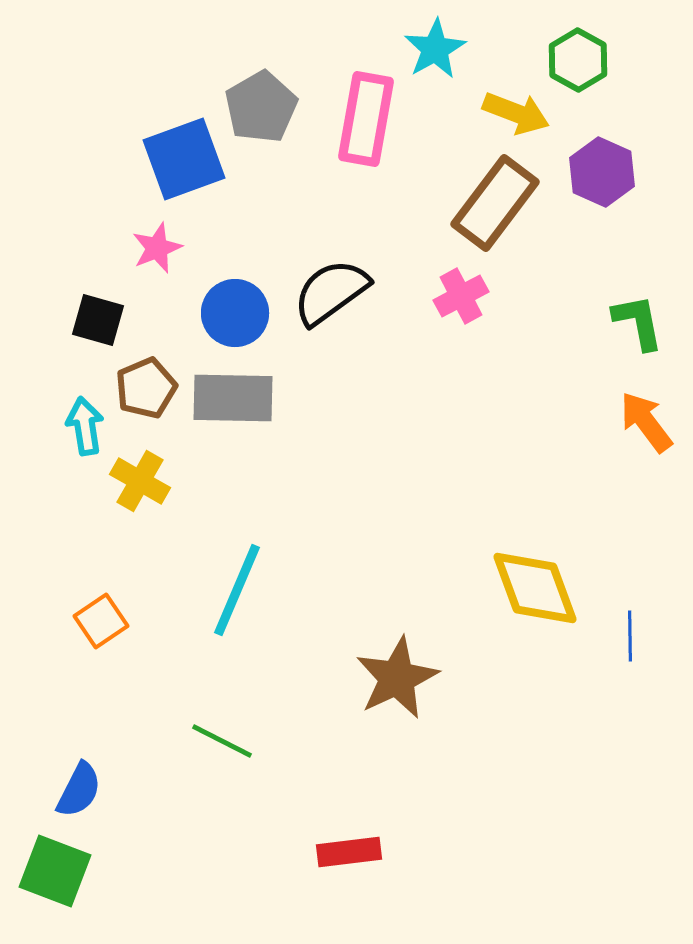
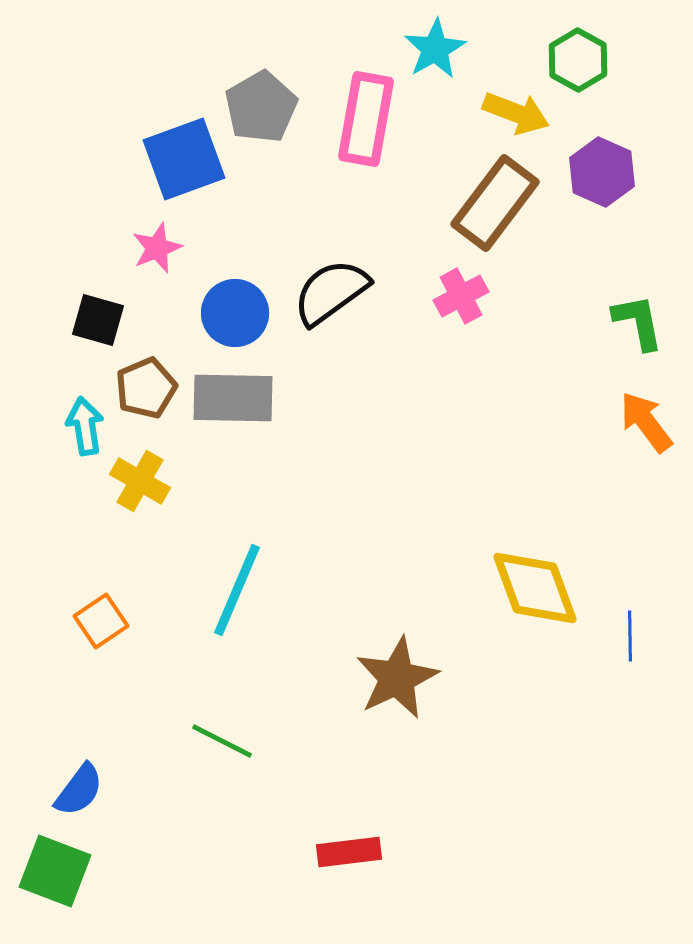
blue semicircle: rotated 10 degrees clockwise
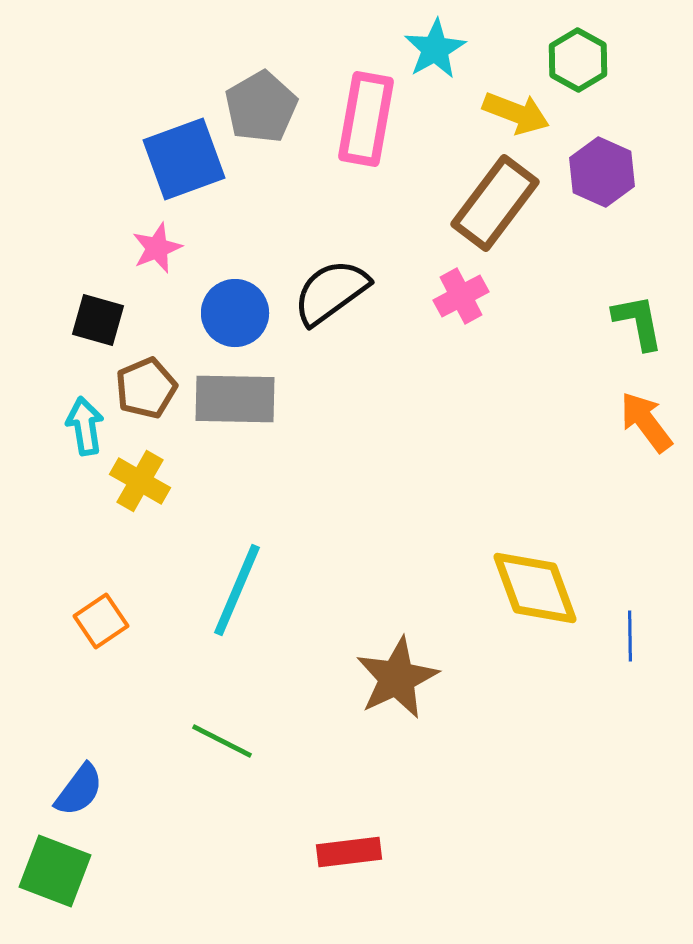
gray rectangle: moved 2 px right, 1 px down
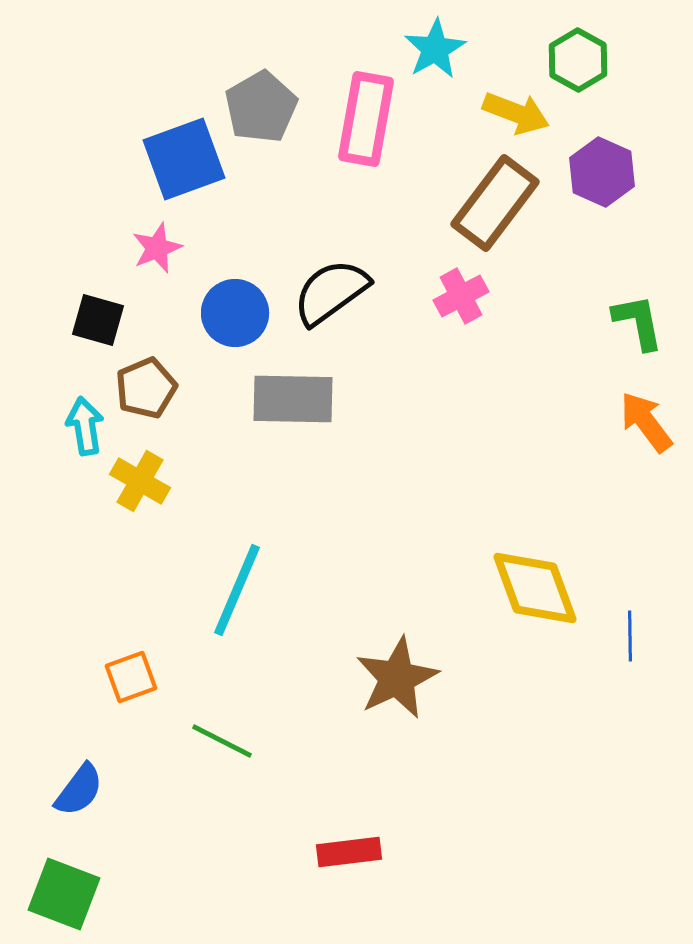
gray rectangle: moved 58 px right
orange square: moved 30 px right, 56 px down; rotated 14 degrees clockwise
green square: moved 9 px right, 23 px down
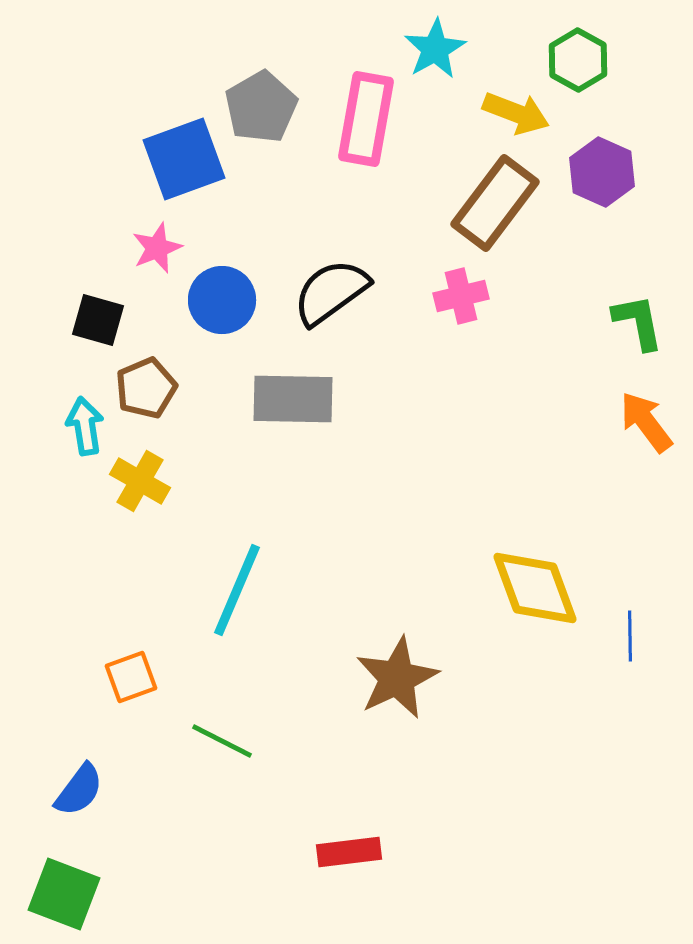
pink cross: rotated 14 degrees clockwise
blue circle: moved 13 px left, 13 px up
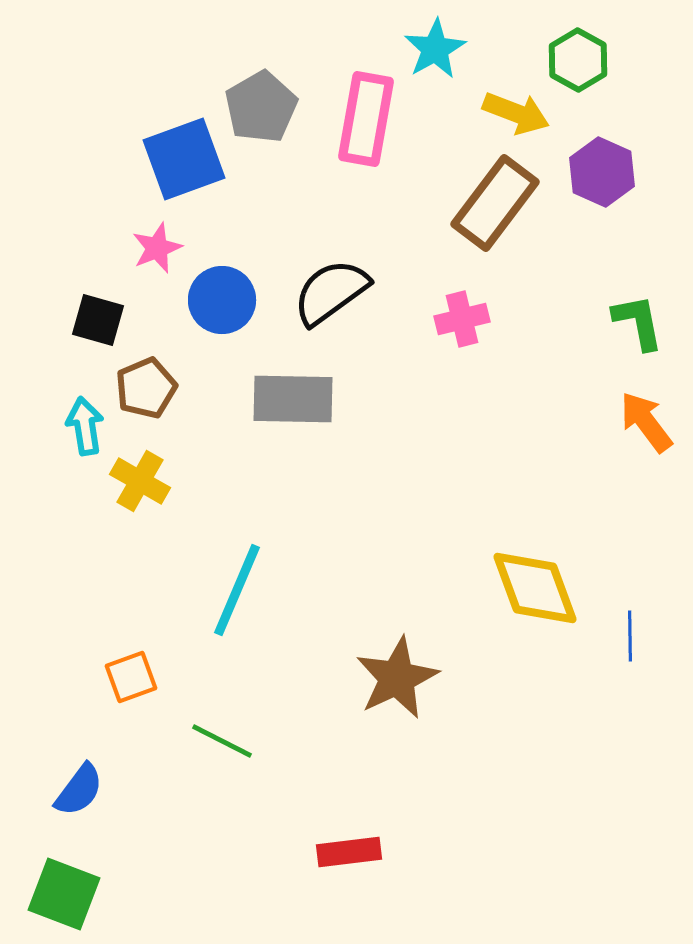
pink cross: moved 1 px right, 23 px down
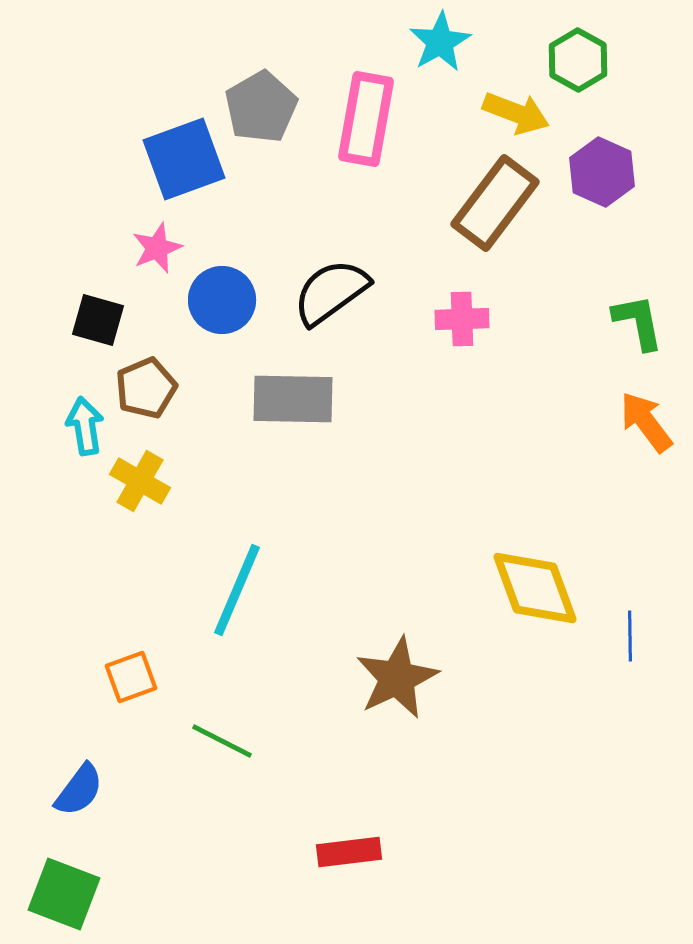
cyan star: moved 5 px right, 7 px up
pink cross: rotated 12 degrees clockwise
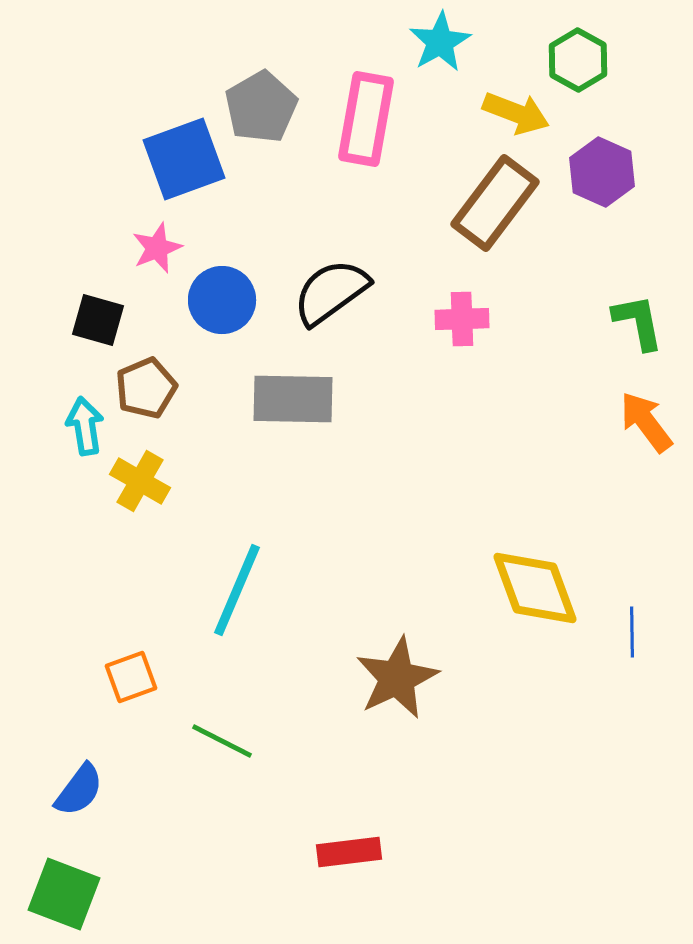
blue line: moved 2 px right, 4 px up
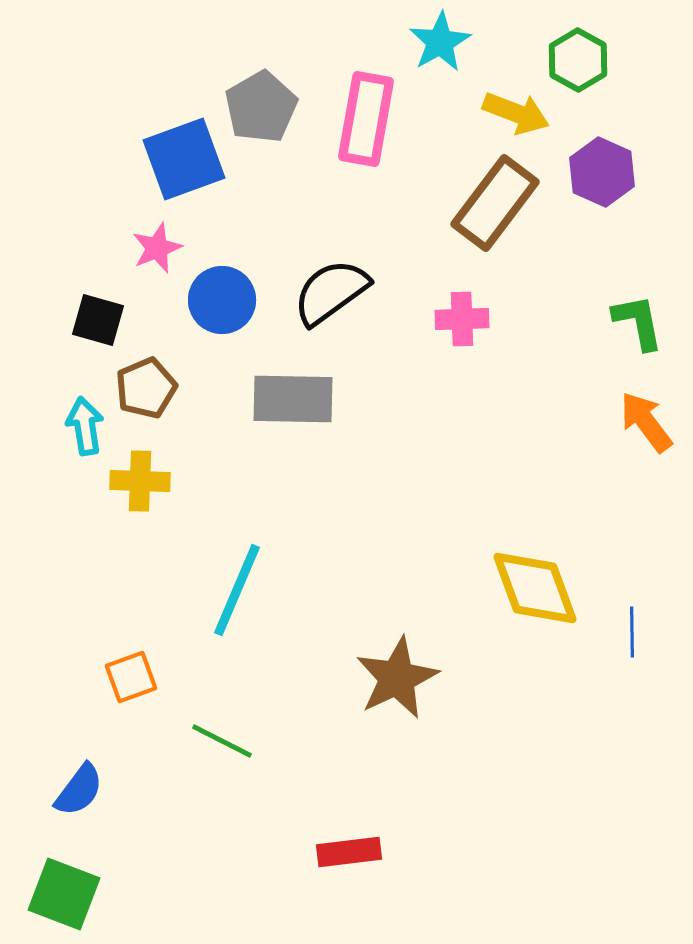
yellow cross: rotated 28 degrees counterclockwise
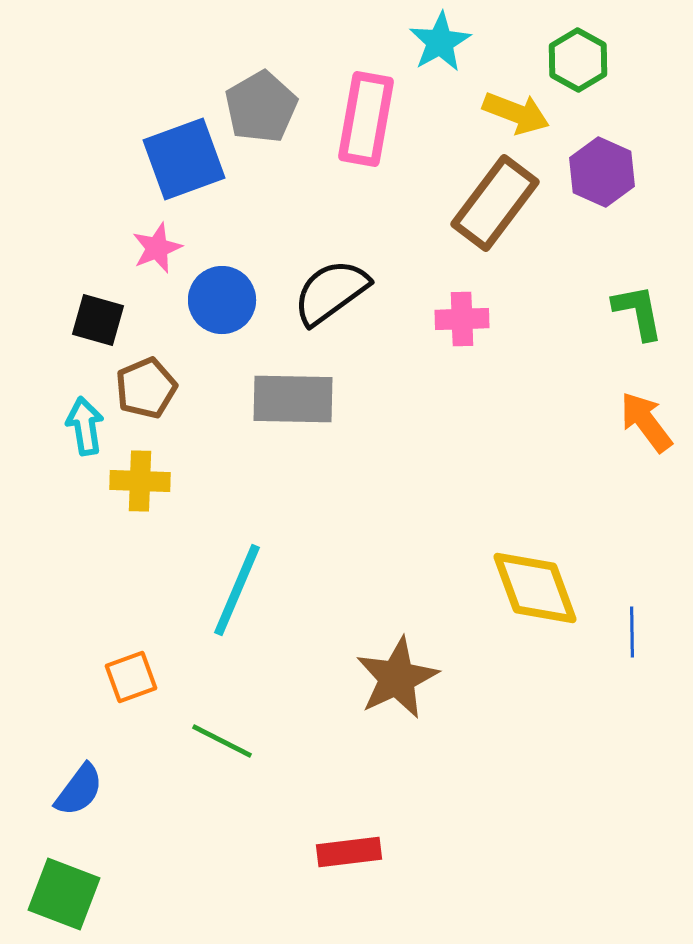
green L-shape: moved 10 px up
